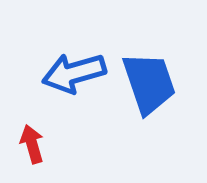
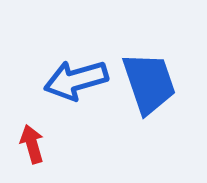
blue arrow: moved 2 px right, 7 px down
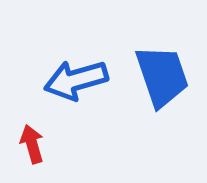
blue trapezoid: moved 13 px right, 7 px up
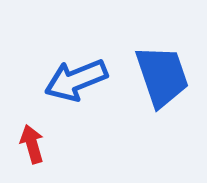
blue arrow: rotated 6 degrees counterclockwise
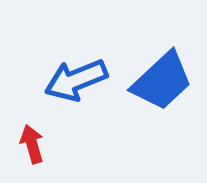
blue trapezoid: moved 5 px down; rotated 66 degrees clockwise
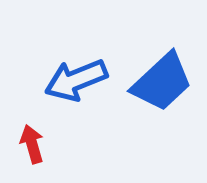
blue trapezoid: moved 1 px down
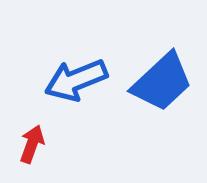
red arrow: rotated 36 degrees clockwise
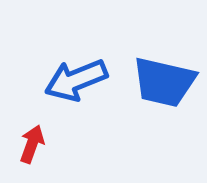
blue trapezoid: moved 2 px right; rotated 56 degrees clockwise
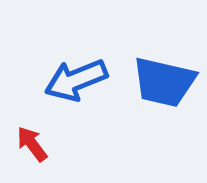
red arrow: rotated 57 degrees counterclockwise
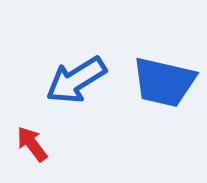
blue arrow: rotated 10 degrees counterclockwise
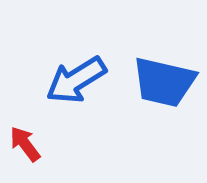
red arrow: moved 7 px left
